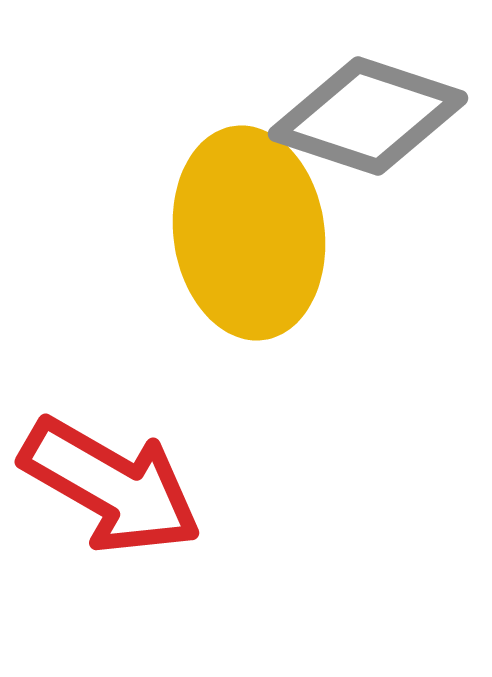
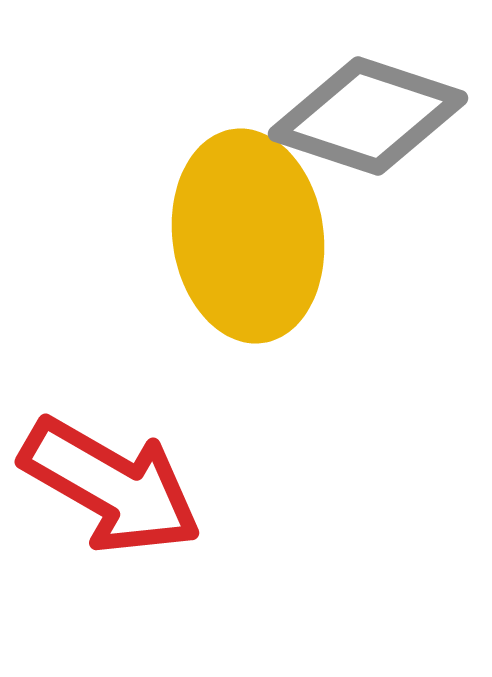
yellow ellipse: moved 1 px left, 3 px down
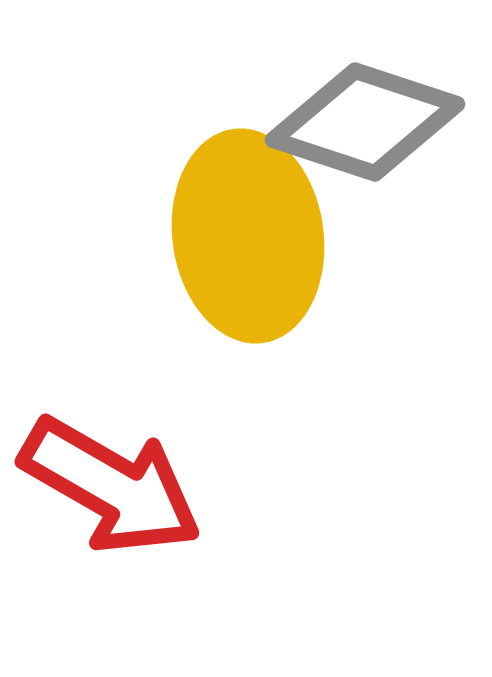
gray diamond: moved 3 px left, 6 px down
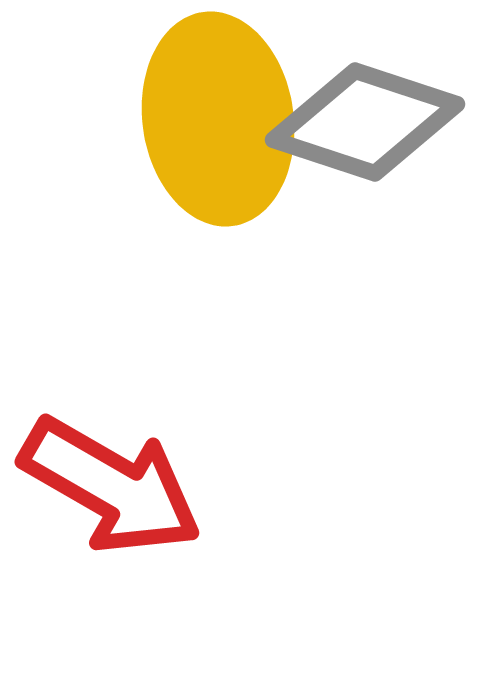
yellow ellipse: moved 30 px left, 117 px up
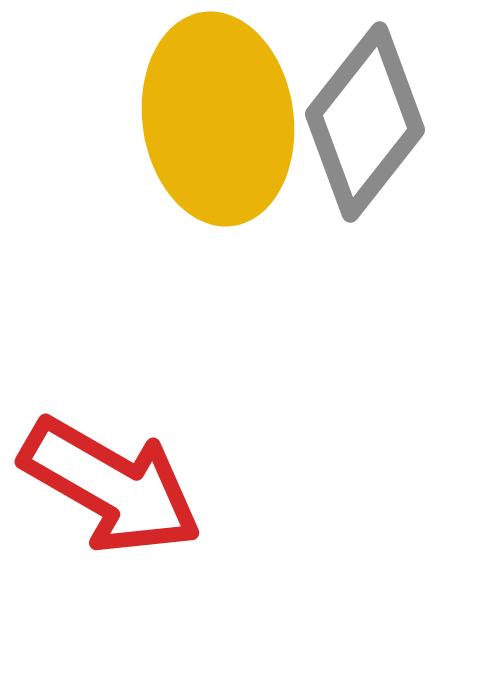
gray diamond: rotated 70 degrees counterclockwise
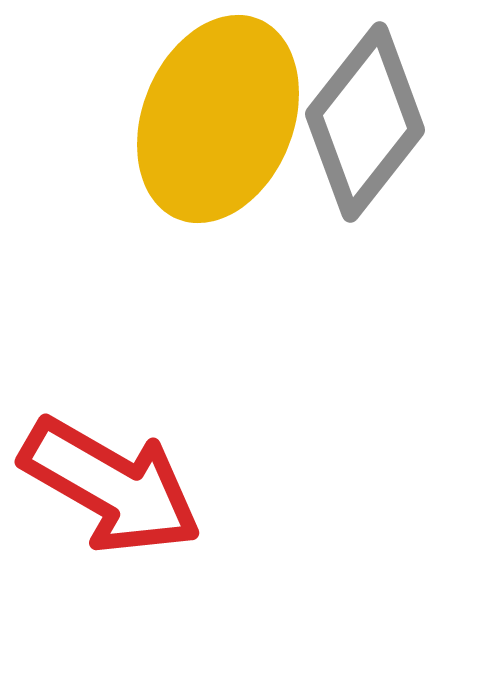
yellow ellipse: rotated 30 degrees clockwise
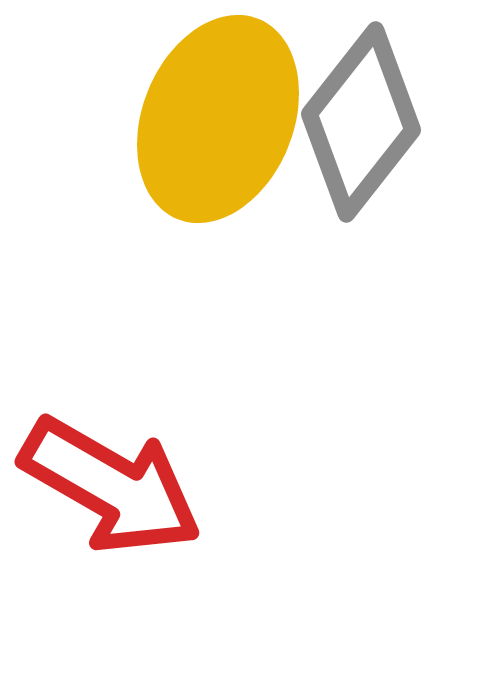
gray diamond: moved 4 px left
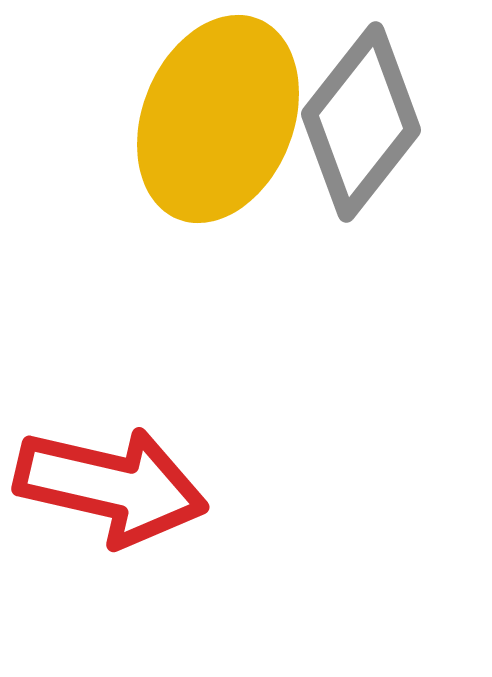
red arrow: rotated 17 degrees counterclockwise
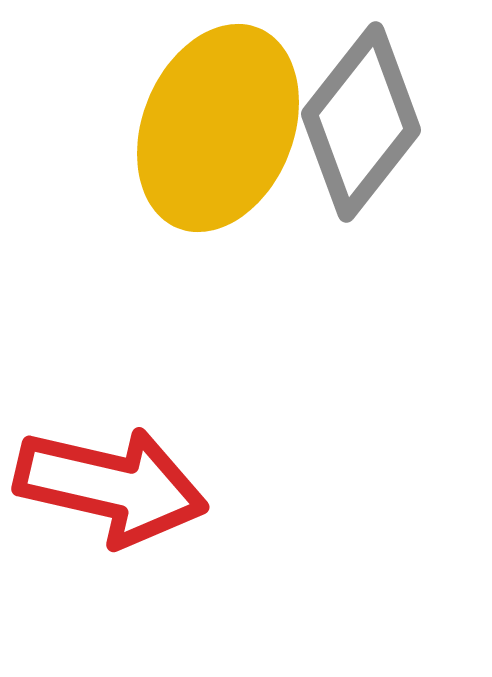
yellow ellipse: moved 9 px down
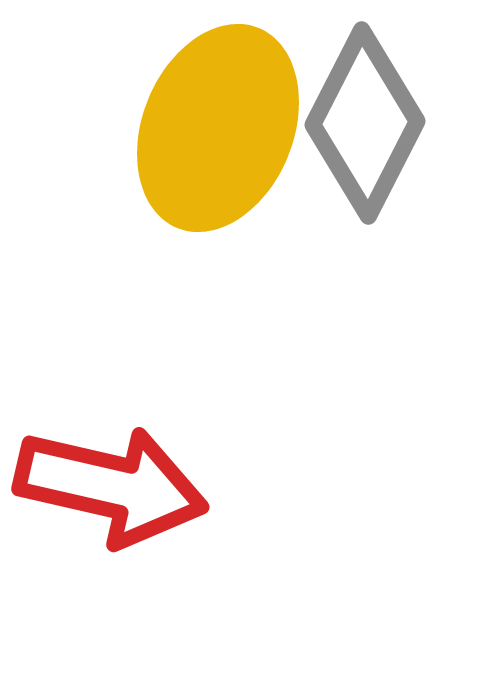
gray diamond: moved 4 px right, 1 px down; rotated 11 degrees counterclockwise
